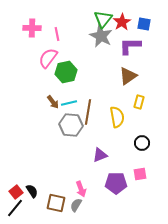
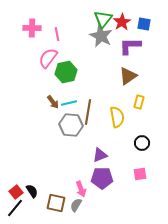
purple pentagon: moved 14 px left, 5 px up
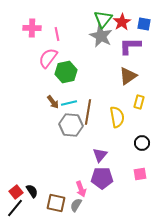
purple triangle: rotated 28 degrees counterclockwise
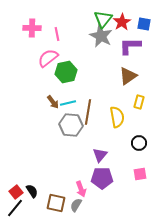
pink semicircle: rotated 15 degrees clockwise
cyan line: moved 1 px left
black circle: moved 3 px left
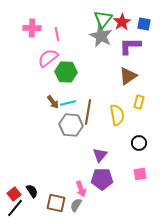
green hexagon: rotated 15 degrees clockwise
yellow semicircle: moved 2 px up
purple pentagon: moved 1 px down
red square: moved 2 px left, 2 px down
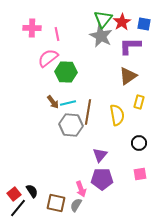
black line: moved 3 px right
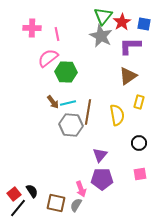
green triangle: moved 3 px up
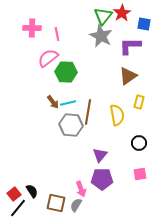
red star: moved 9 px up
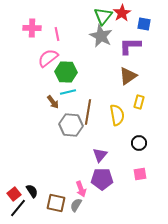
cyan line: moved 11 px up
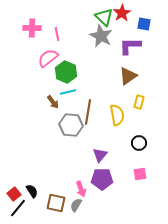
green triangle: moved 1 px right, 1 px down; rotated 24 degrees counterclockwise
green hexagon: rotated 20 degrees clockwise
